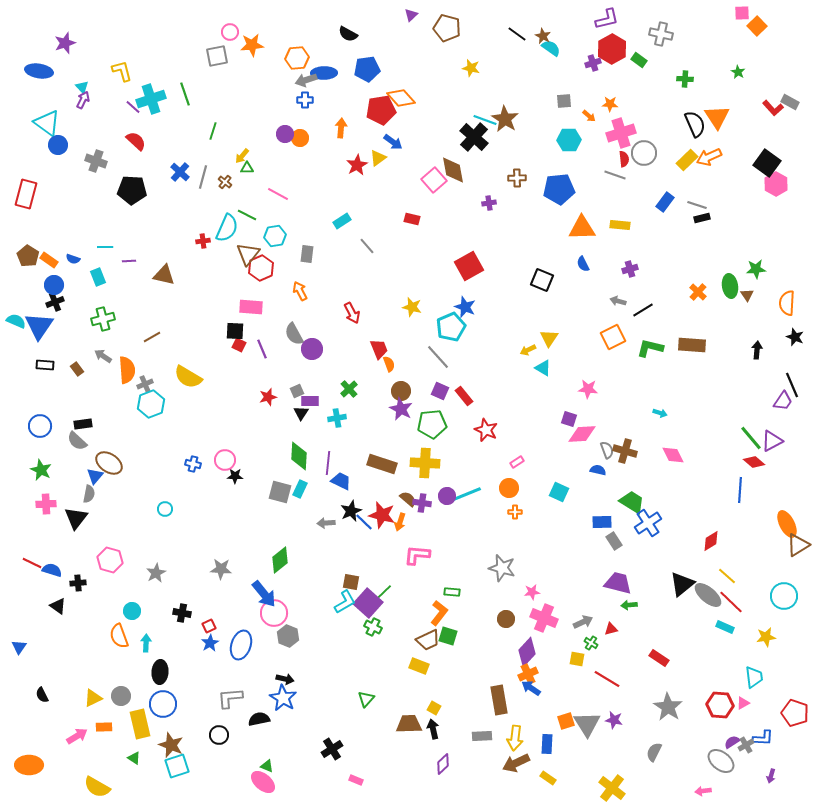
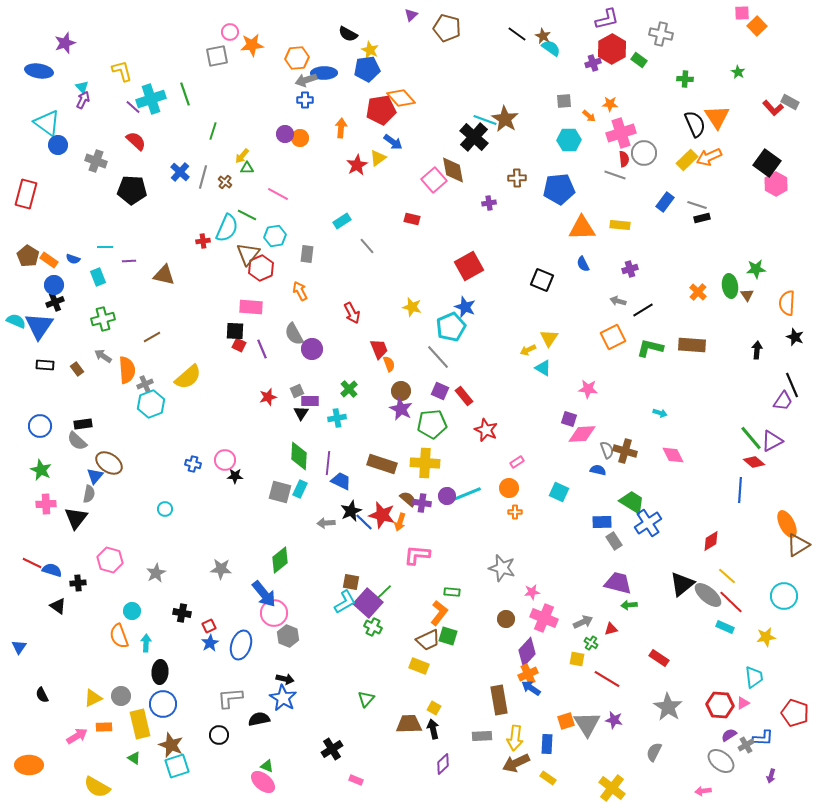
yellow star at (471, 68): moved 101 px left, 18 px up; rotated 12 degrees clockwise
yellow semicircle at (188, 377): rotated 72 degrees counterclockwise
purple semicircle at (732, 742): moved 3 px left, 7 px up
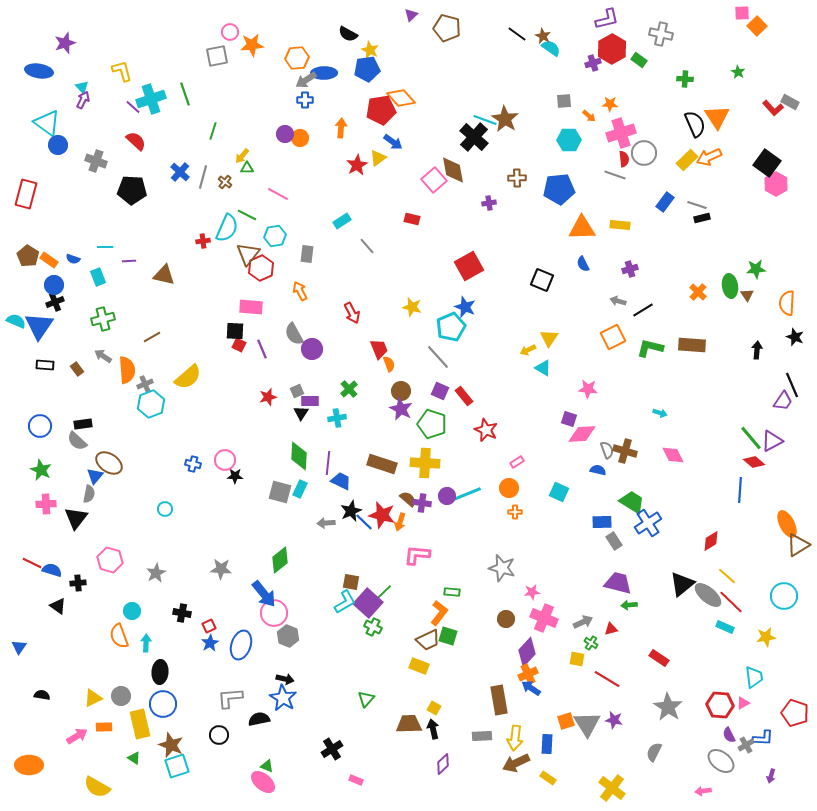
gray arrow at (306, 80): rotated 15 degrees counterclockwise
green pentagon at (432, 424): rotated 24 degrees clockwise
black semicircle at (42, 695): rotated 126 degrees clockwise
purple semicircle at (729, 735): rotated 84 degrees counterclockwise
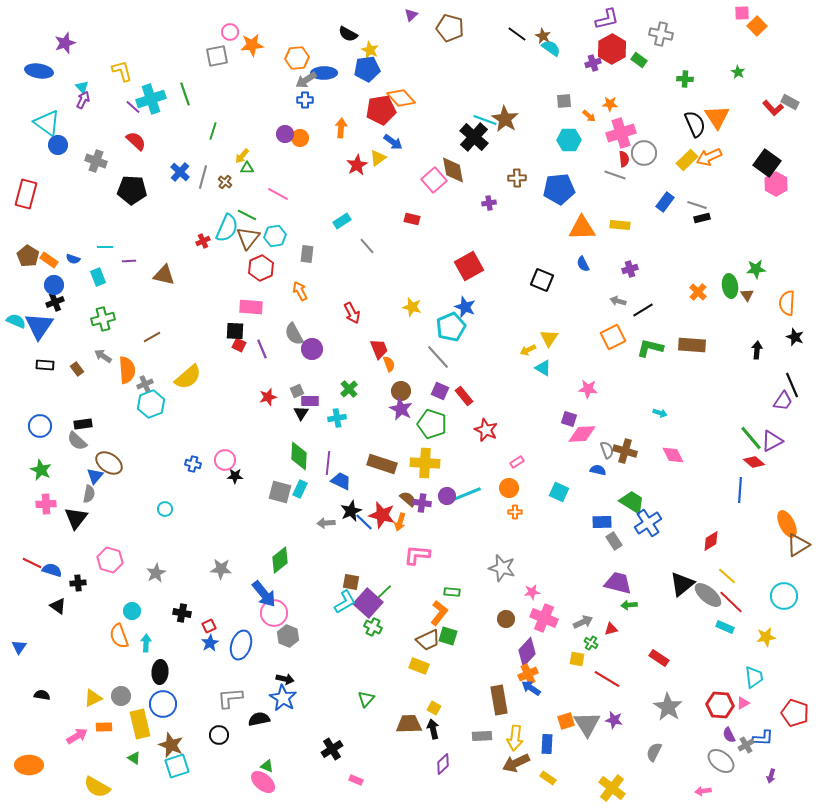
brown pentagon at (447, 28): moved 3 px right
red cross at (203, 241): rotated 16 degrees counterclockwise
brown triangle at (248, 254): moved 16 px up
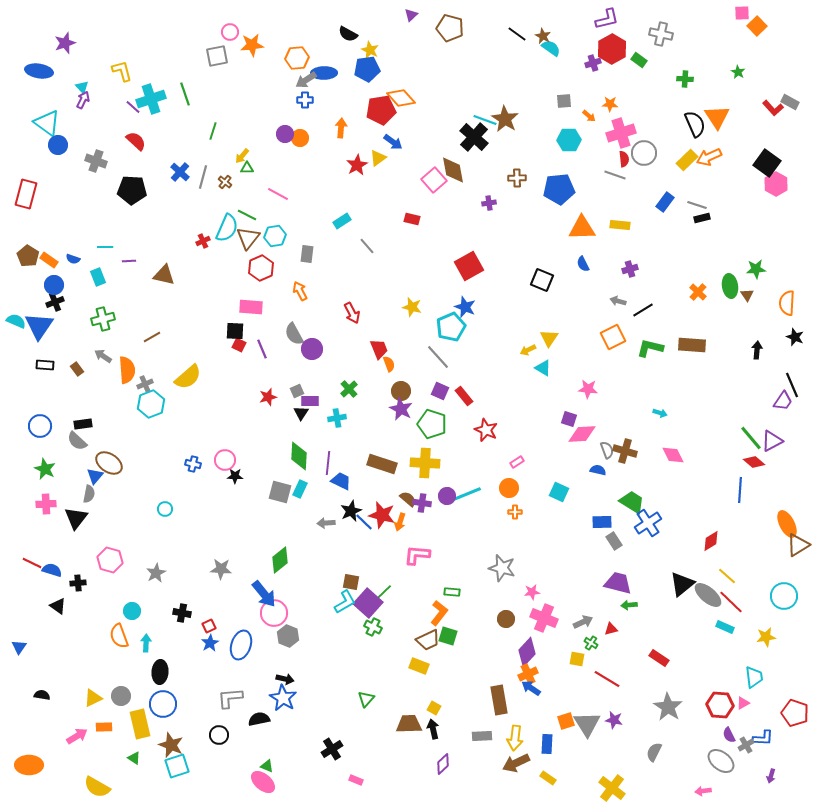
green star at (41, 470): moved 4 px right, 1 px up
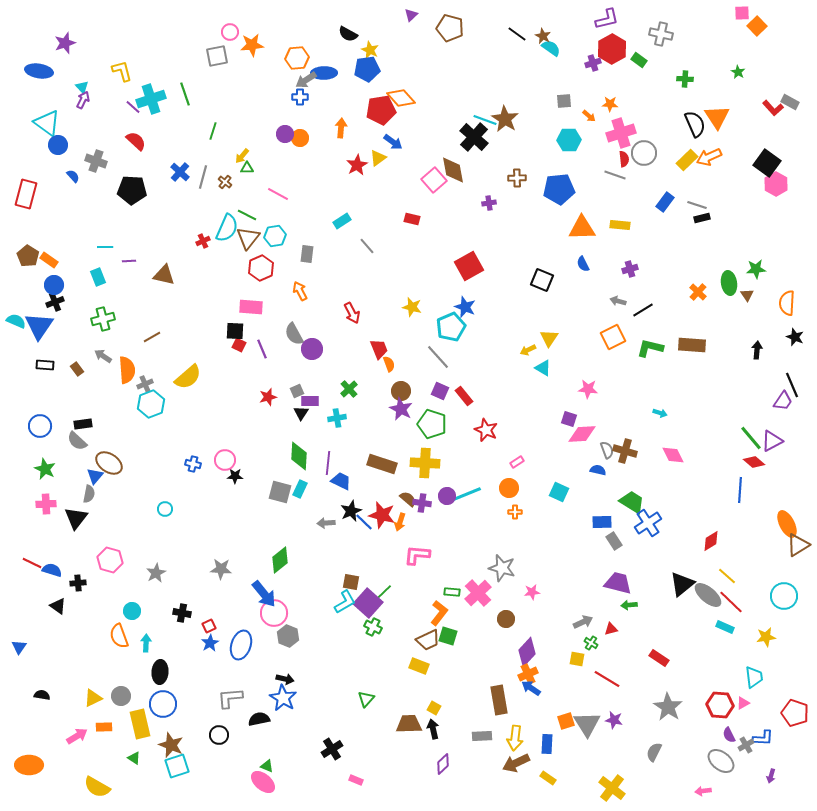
blue cross at (305, 100): moved 5 px left, 3 px up
blue semicircle at (73, 259): moved 83 px up; rotated 152 degrees counterclockwise
green ellipse at (730, 286): moved 1 px left, 3 px up
pink cross at (544, 618): moved 66 px left, 25 px up; rotated 24 degrees clockwise
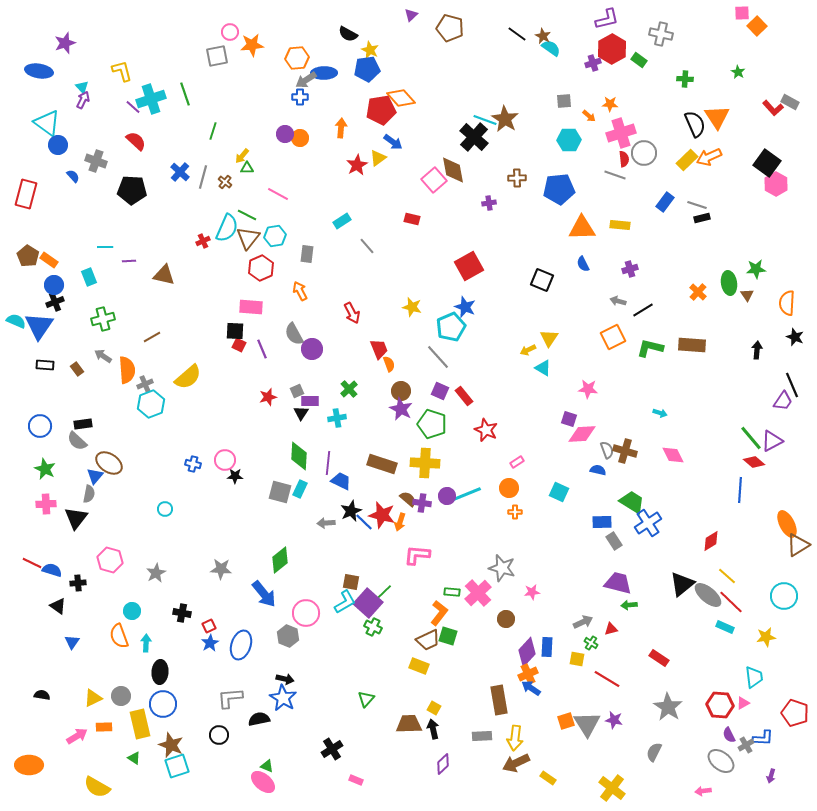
cyan rectangle at (98, 277): moved 9 px left
pink circle at (274, 613): moved 32 px right
blue triangle at (19, 647): moved 53 px right, 5 px up
blue rectangle at (547, 744): moved 97 px up
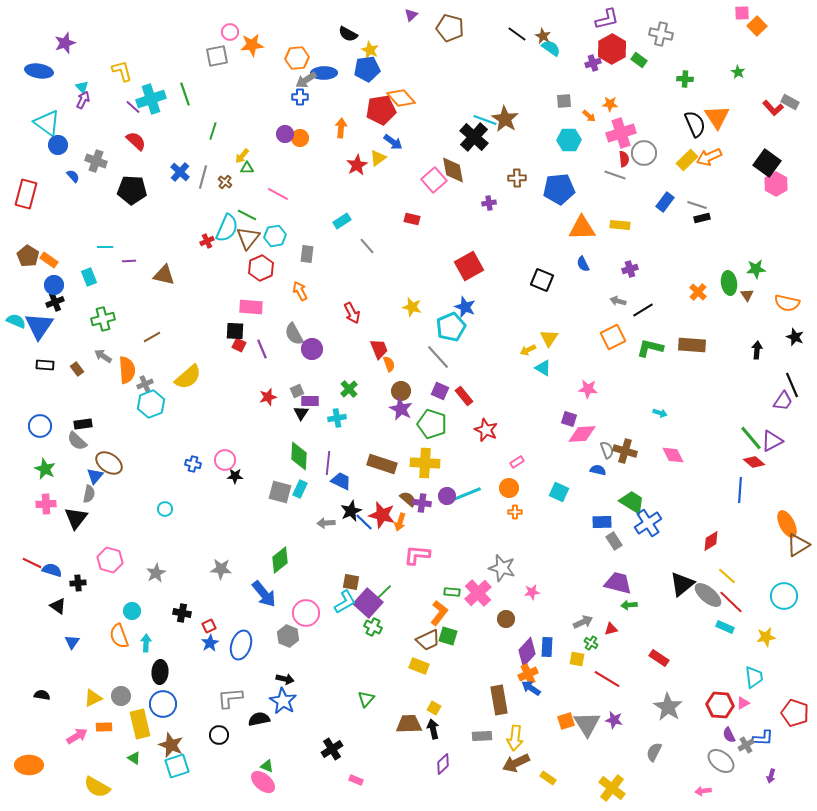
red cross at (203, 241): moved 4 px right
orange semicircle at (787, 303): rotated 80 degrees counterclockwise
blue star at (283, 698): moved 3 px down
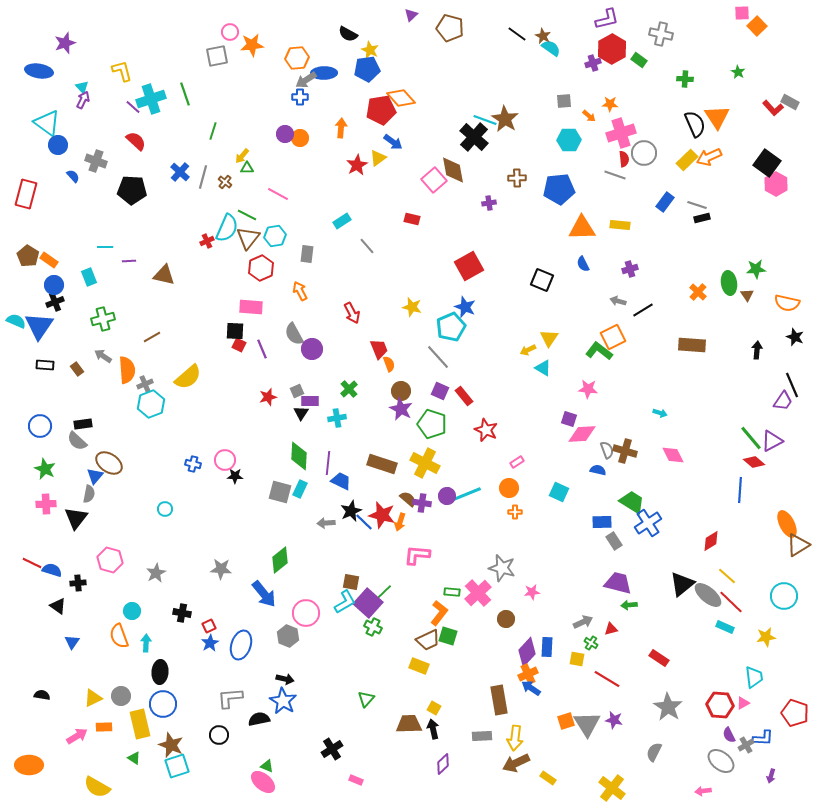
green L-shape at (650, 348): moved 51 px left, 3 px down; rotated 24 degrees clockwise
yellow cross at (425, 463): rotated 24 degrees clockwise
